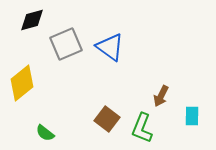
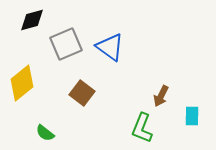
brown square: moved 25 px left, 26 px up
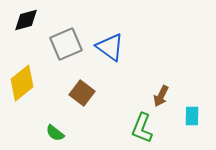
black diamond: moved 6 px left
green semicircle: moved 10 px right
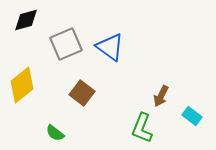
yellow diamond: moved 2 px down
cyan rectangle: rotated 54 degrees counterclockwise
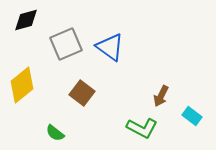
green L-shape: rotated 84 degrees counterclockwise
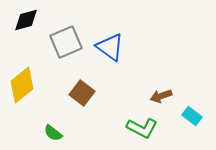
gray square: moved 2 px up
brown arrow: rotated 45 degrees clockwise
green semicircle: moved 2 px left
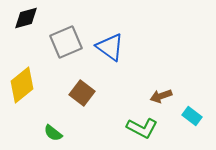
black diamond: moved 2 px up
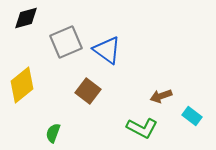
blue triangle: moved 3 px left, 3 px down
brown square: moved 6 px right, 2 px up
green semicircle: rotated 72 degrees clockwise
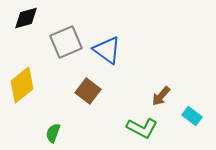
brown arrow: rotated 30 degrees counterclockwise
